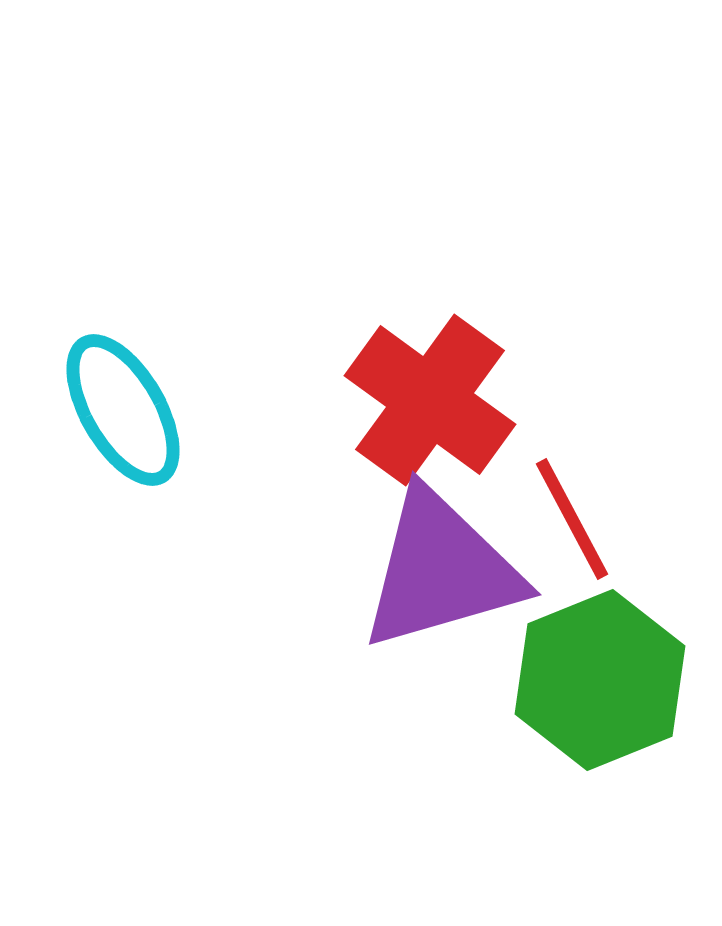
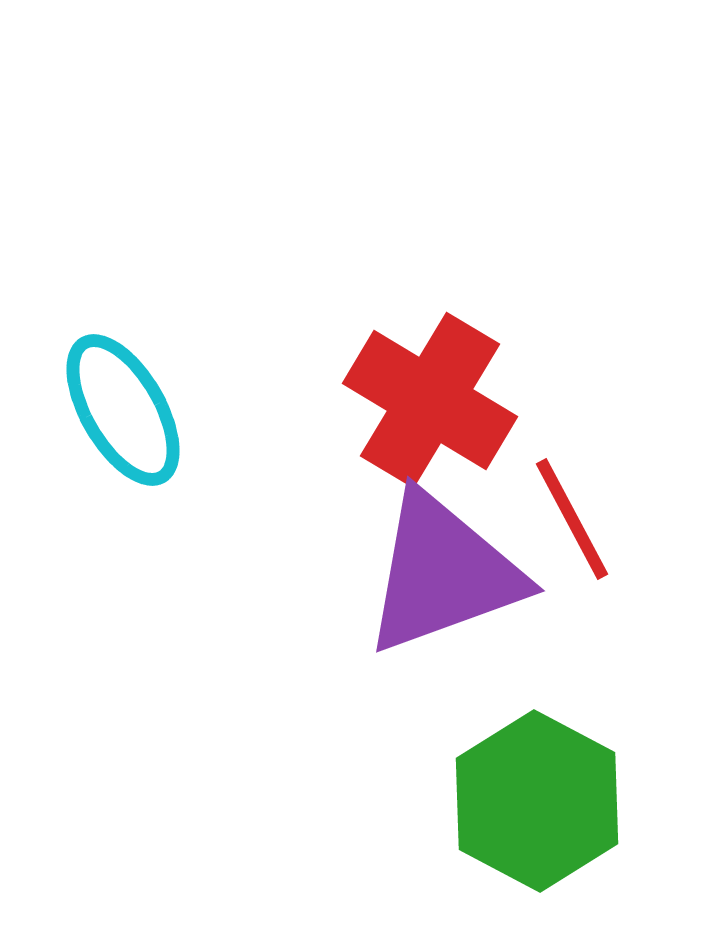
red cross: rotated 5 degrees counterclockwise
purple triangle: moved 2 px right, 3 px down; rotated 4 degrees counterclockwise
green hexagon: moved 63 px left, 121 px down; rotated 10 degrees counterclockwise
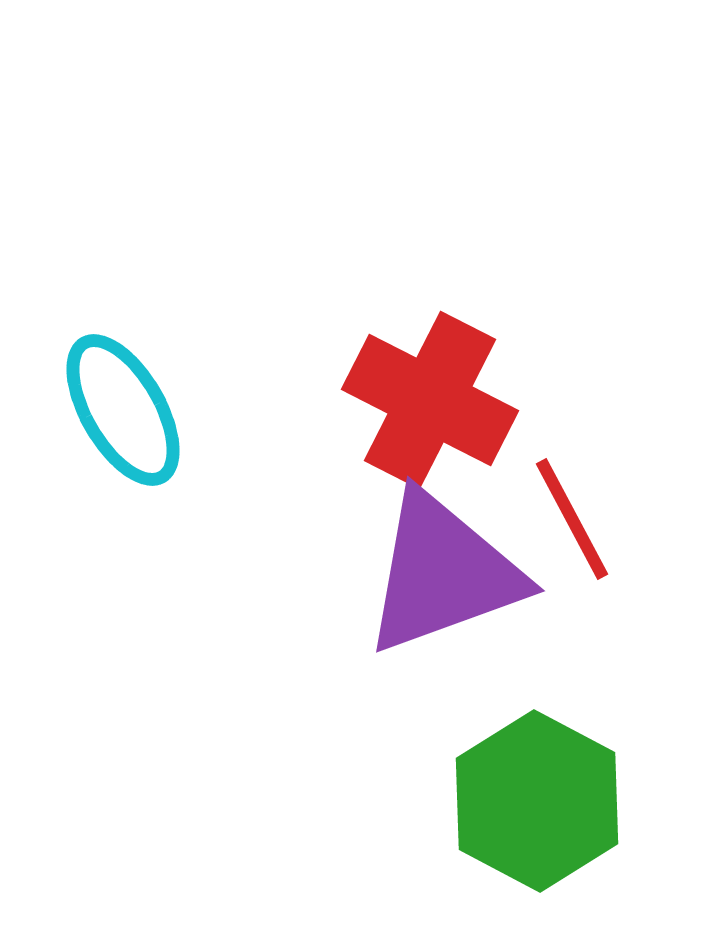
red cross: rotated 4 degrees counterclockwise
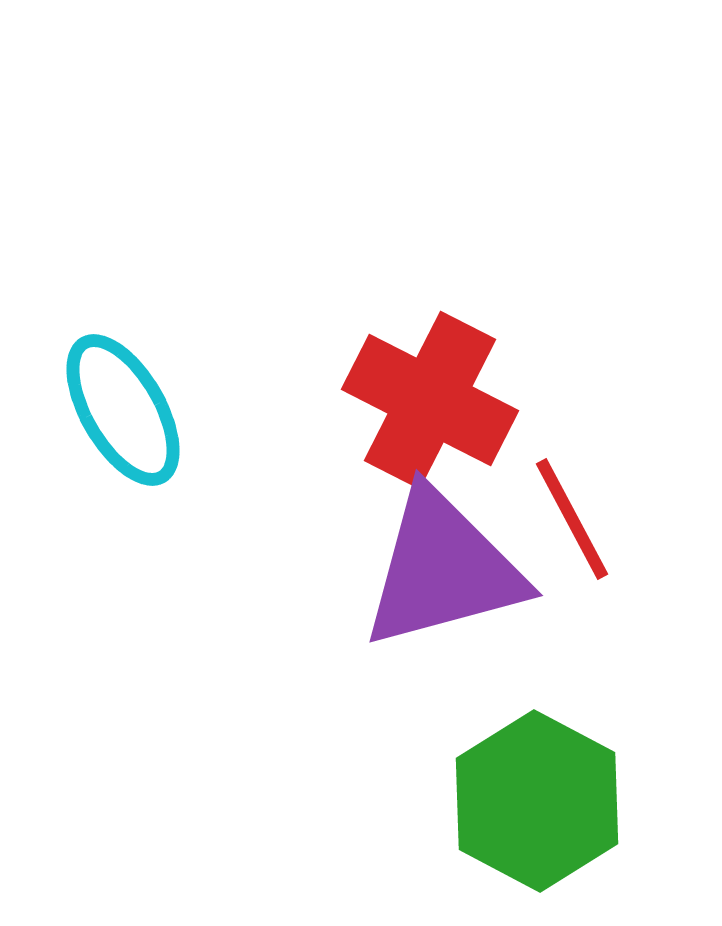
purple triangle: moved 4 px up; rotated 5 degrees clockwise
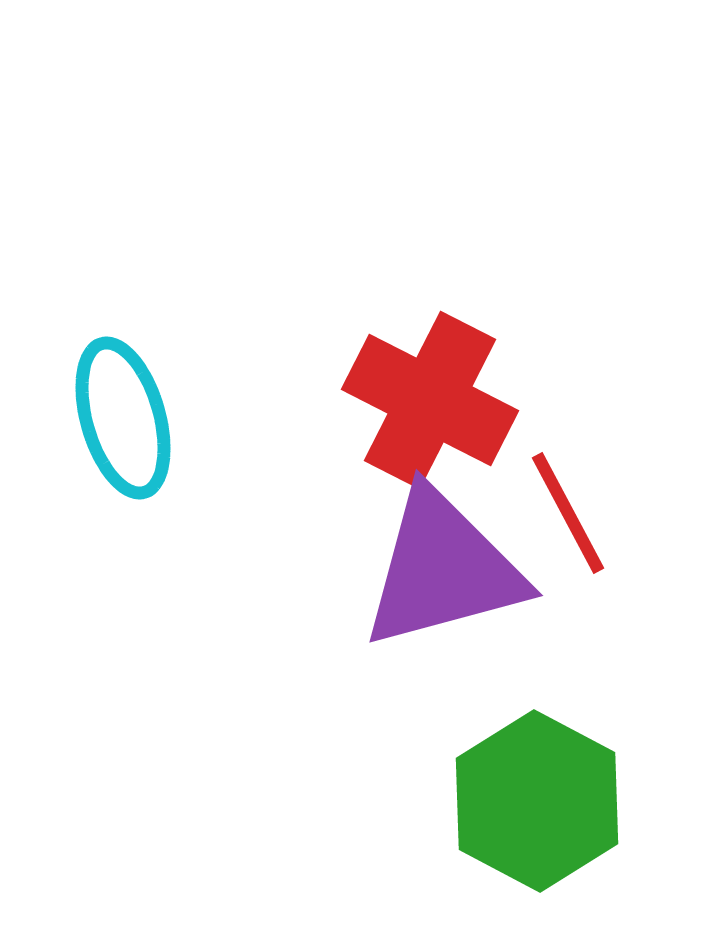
cyan ellipse: moved 8 px down; rotated 14 degrees clockwise
red line: moved 4 px left, 6 px up
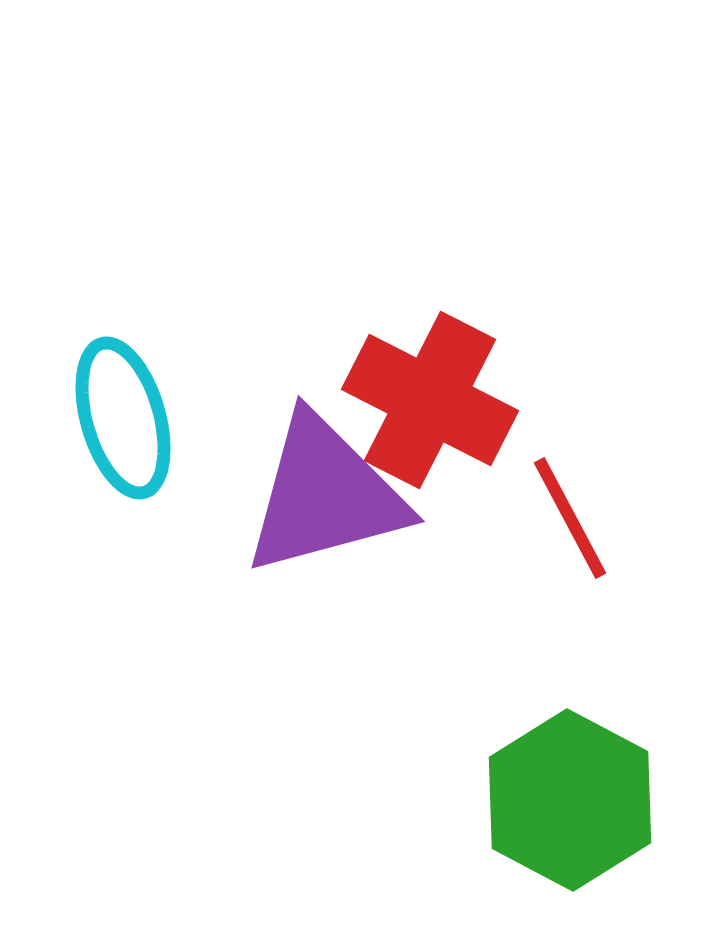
red line: moved 2 px right, 5 px down
purple triangle: moved 118 px left, 74 px up
green hexagon: moved 33 px right, 1 px up
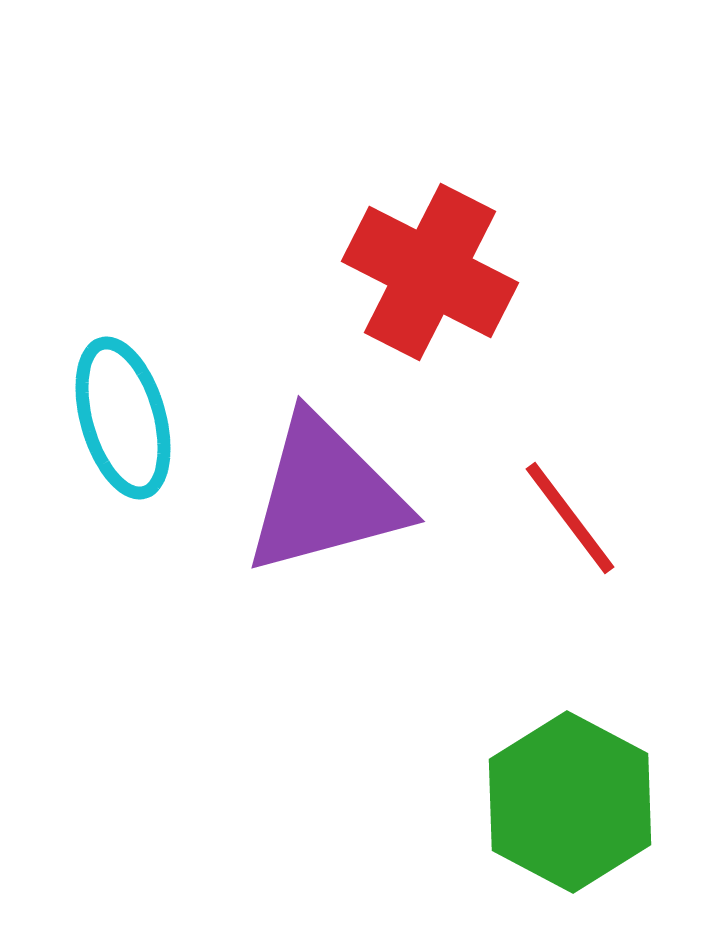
red cross: moved 128 px up
red line: rotated 9 degrees counterclockwise
green hexagon: moved 2 px down
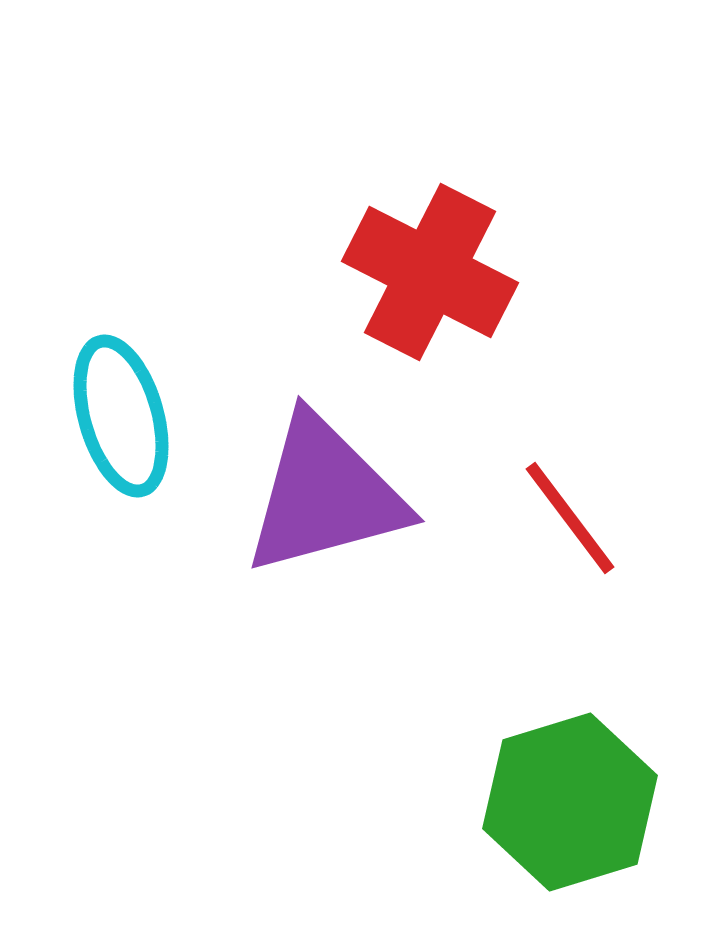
cyan ellipse: moved 2 px left, 2 px up
green hexagon: rotated 15 degrees clockwise
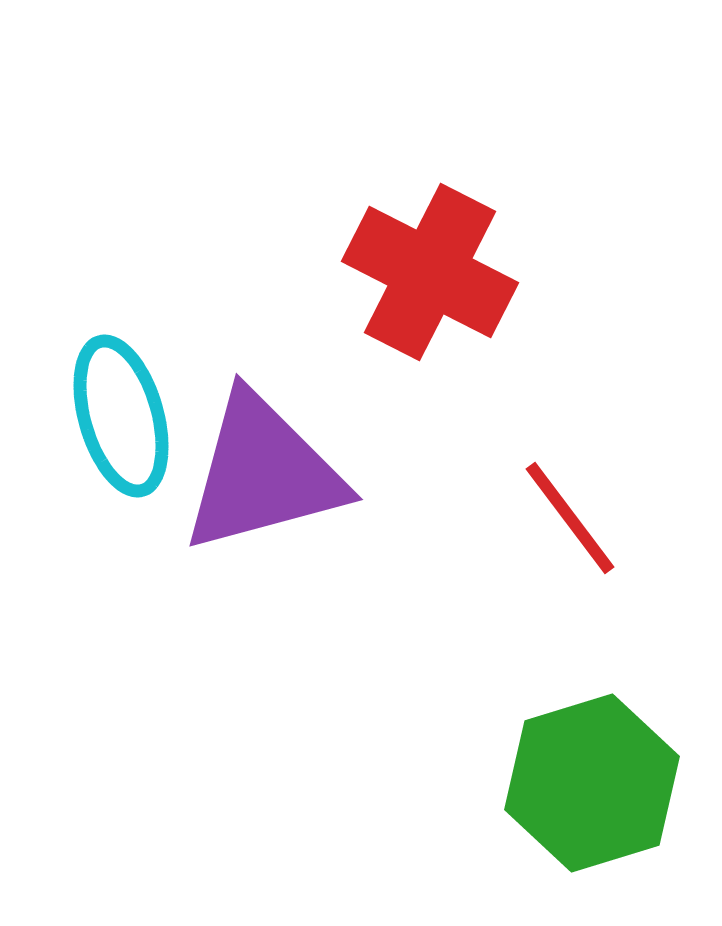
purple triangle: moved 62 px left, 22 px up
green hexagon: moved 22 px right, 19 px up
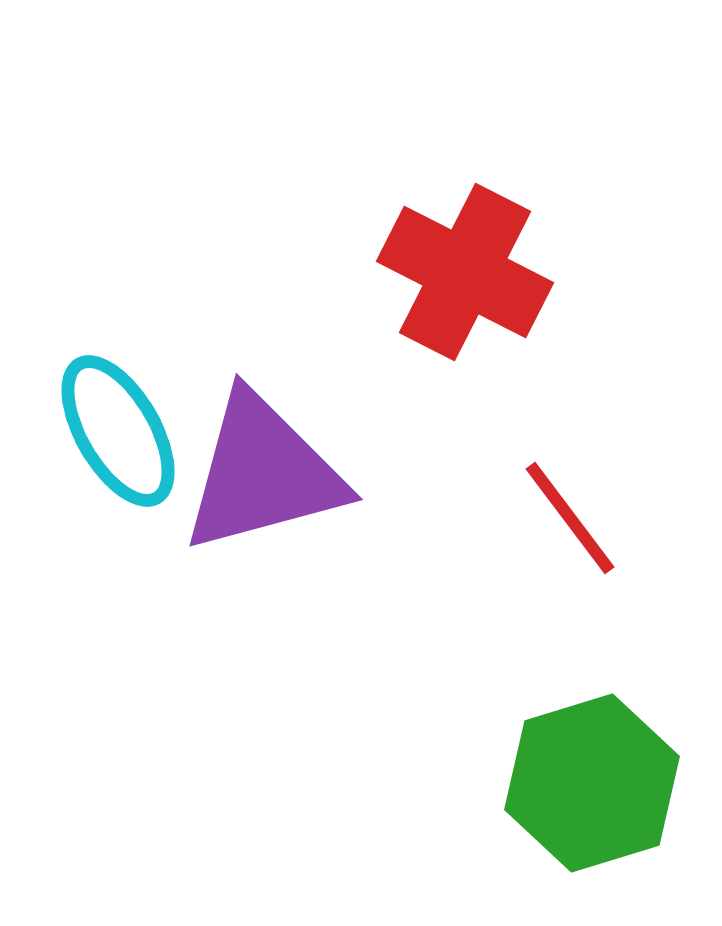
red cross: moved 35 px right
cyan ellipse: moved 3 px left, 15 px down; rotated 14 degrees counterclockwise
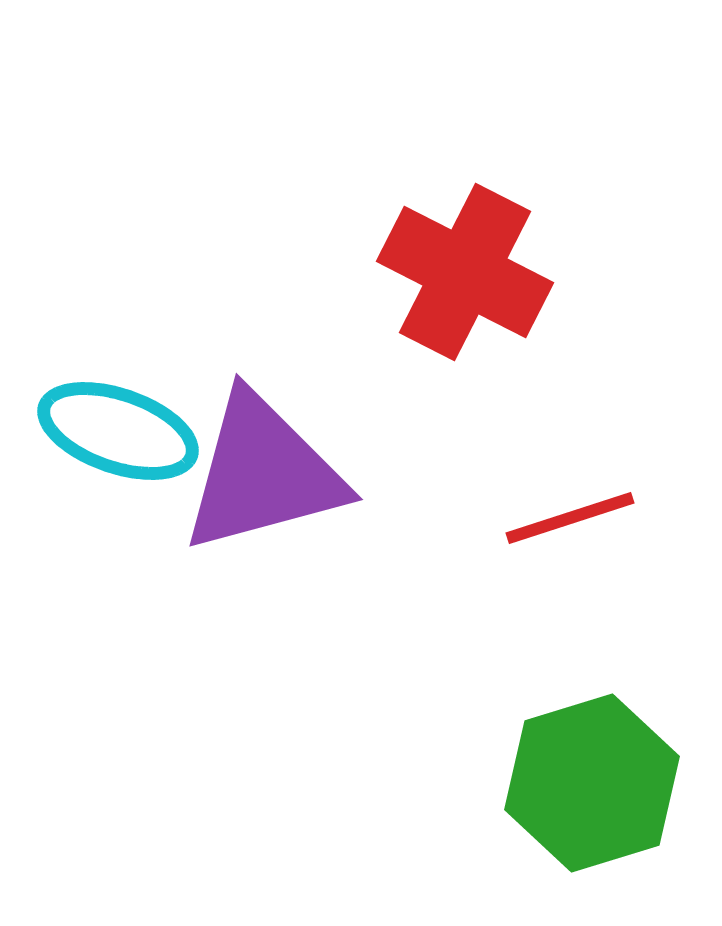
cyan ellipse: rotated 41 degrees counterclockwise
red line: rotated 71 degrees counterclockwise
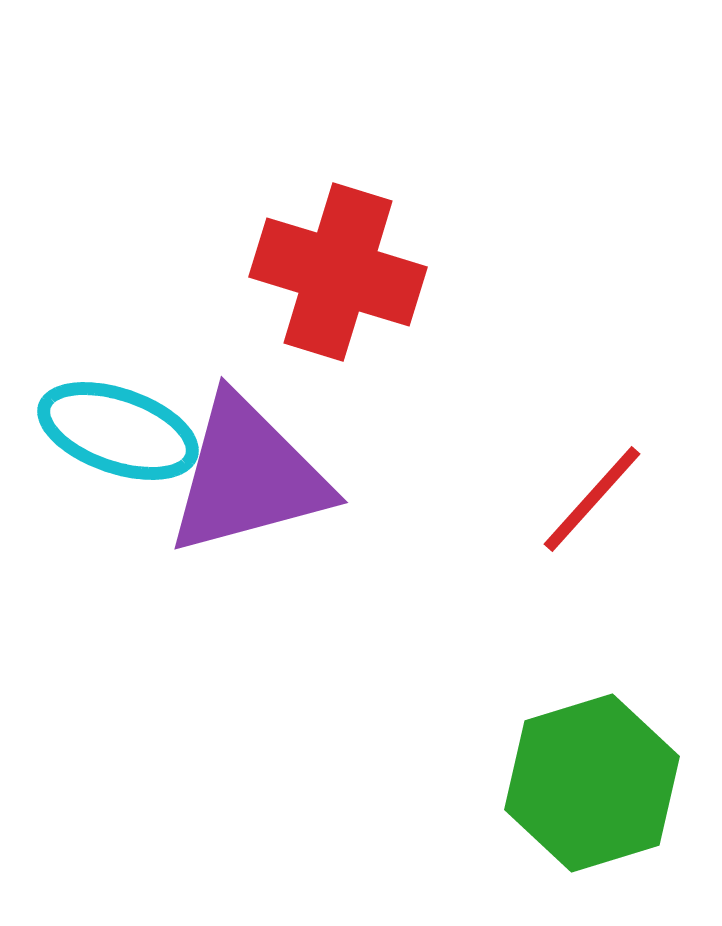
red cross: moved 127 px left; rotated 10 degrees counterclockwise
purple triangle: moved 15 px left, 3 px down
red line: moved 22 px right, 19 px up; rotated 30 degrees counterclockwise
